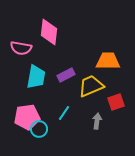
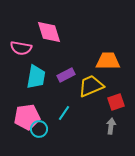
pink diamond: rotated 24 degrees counterclockwise
gray arrow: moved 14 px right, 5 px down
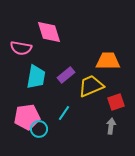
purple rectangle: rotated 12 degrees counterclockwise
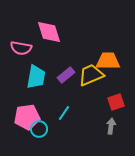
yellow trapezoid: moved 11 px up
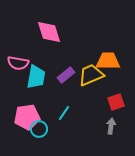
pink semicircle: moved 3 px left, 15 px down
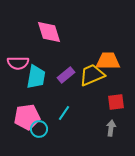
pink semicircle: rotated 10 degrees counterclockwise
yellow trapezoid: moved 1 px right
red square: rotated 12 degrees clockwise
gray arrow: moved 2 px down
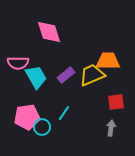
cyan trapezoid: rotated 40 degrees counterclockwise
cyan circle: moved 3 px right, 2 px up
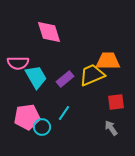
purple rectangle: moved 1 px left, 4 px down
gray arrow: rotated 42 degrees counterclockwise
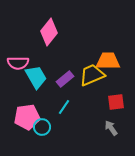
pink diamond: rotated 56 degrees clockwise
cyan line: moved 6 px up
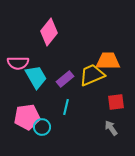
cyan line: moved 2 px right; rotated 21 degrees counterclockwise
